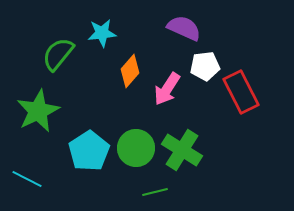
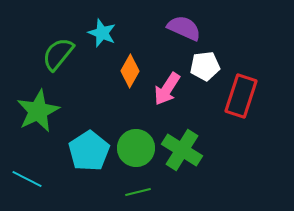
cyan star: rotated 28 degrees clockwise
orange diamond: rotated 12 degrees counterclockwise
red rectangle: moved 4 px down; rotated 45 degrees clockwise
green line: moved 17 px left
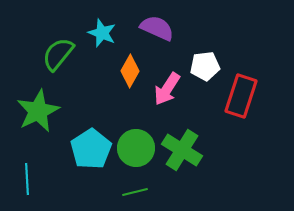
purple semicircle: moved 27 px left
cyan pentagon: moved 2 px right, 2 px up
cyan line: rotated 60 degrees clockwise
green line: moved 3 px left
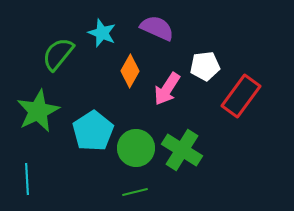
red rectangle: rotated 18 degrees clockwise
cyan pentagon: moved 2 px right, 18 px up
